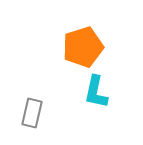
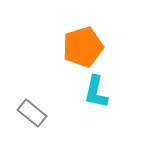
gray rectangle: rotated 64 degrees counterclockwise
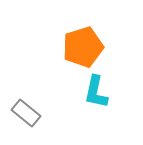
gray rectangle: moved 6 px left
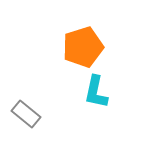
gray rectangle: moved 1 px down
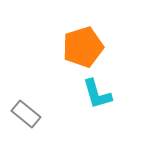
cyan L-shape: moved 1 px right, 2 px down; rotated 28 degrees counterclockwise
